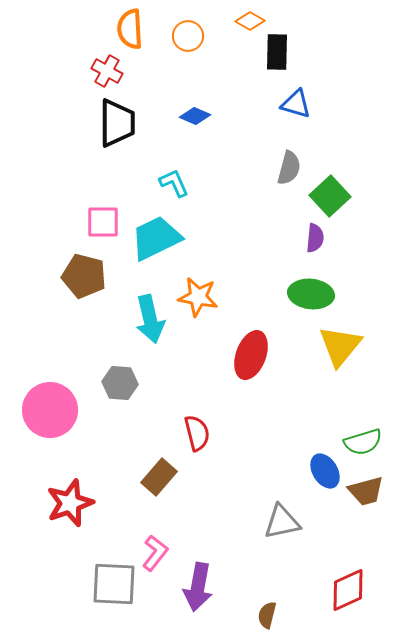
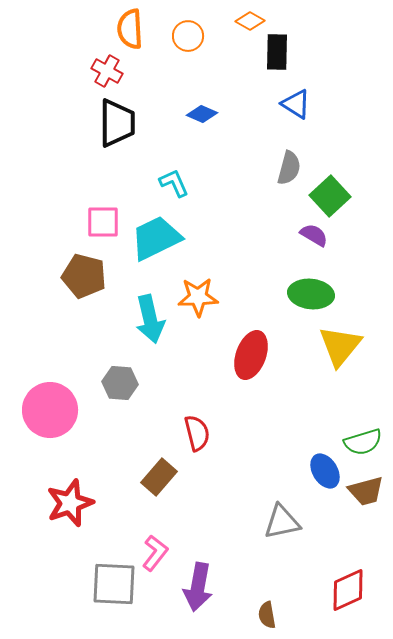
blue triangle: rotated 16 degrees clockwise
blue diamond: moved 7 px right, 2 px up
purple semicircle: moved 1 px left, 3 px up; rotated 64 degrees counterclockwise
orange star: rotated 12 degrees counterclockwise
brown semicircle: rotated 24 degrees counterclockwise
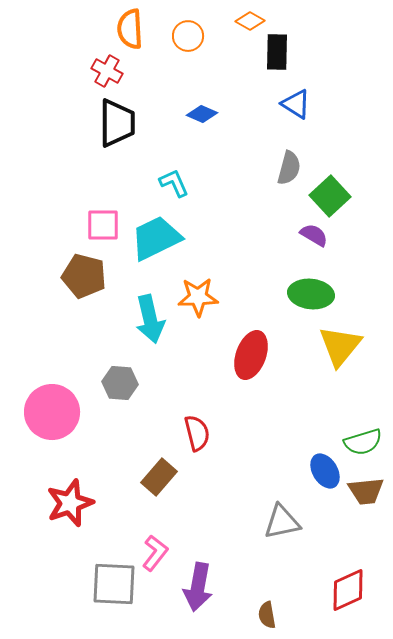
pink square: moved 3 px down
pink circle: moved 2 px right, 2 px down
brown trapezoid: rotated 9 degrees clockwise
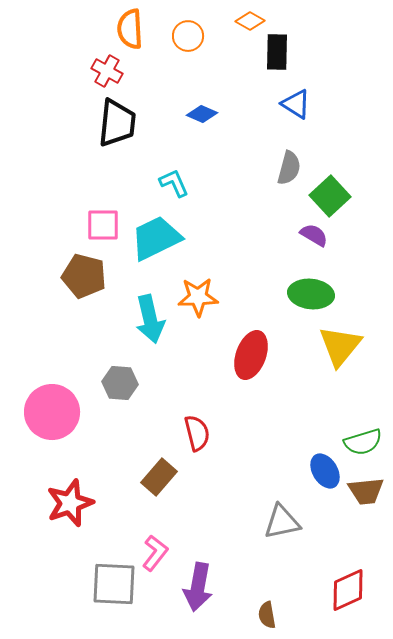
black trapezoid: rotated 6 degrees clockwise
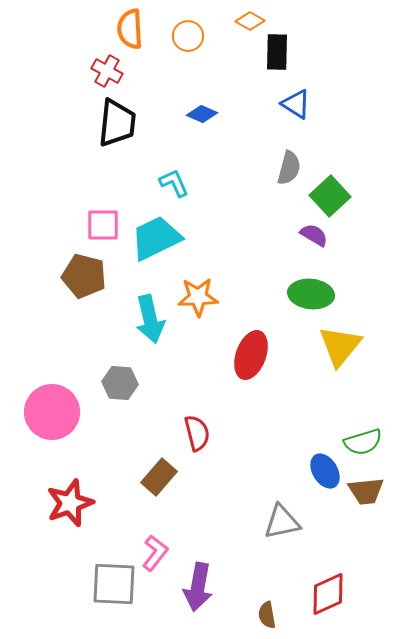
red diamond: moved 20 px left, 4 px down
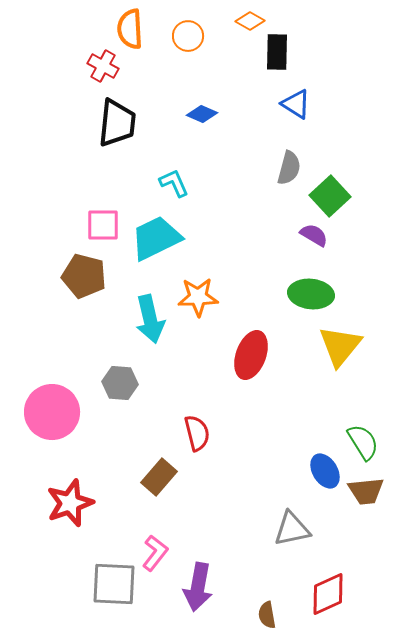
red cross: moved 4 px left, 5 px up
green semicircle: rotated 105 degrees counterclockwise
gray triangle: moved 10 px right, 7 px down
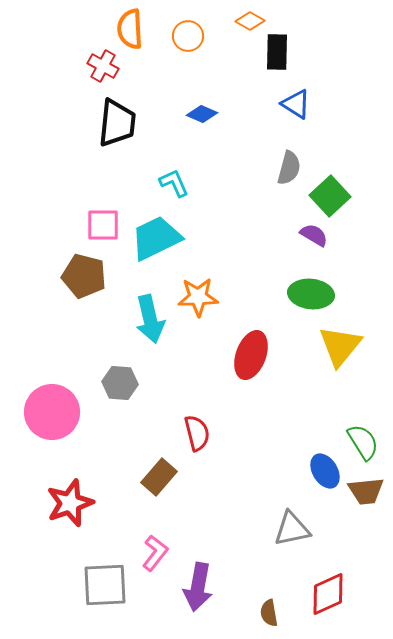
gray square: moved 9 px left, 1 px down; rotated 6 degrees counterclockwise
brown semicircle: moved 2 px right, 2 px up
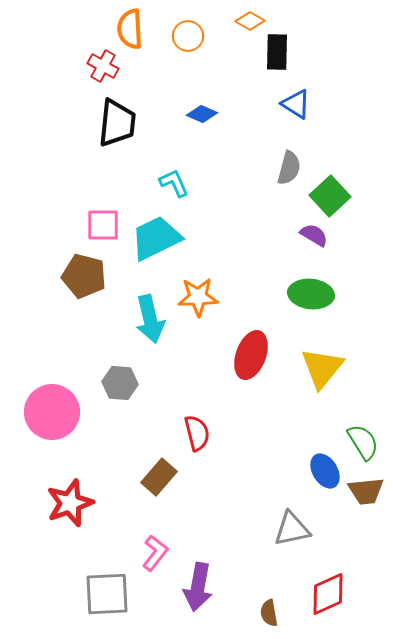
yellow triangle: moved 18 px left, 22 px down
gray square: moved 2 px right, 9 px down
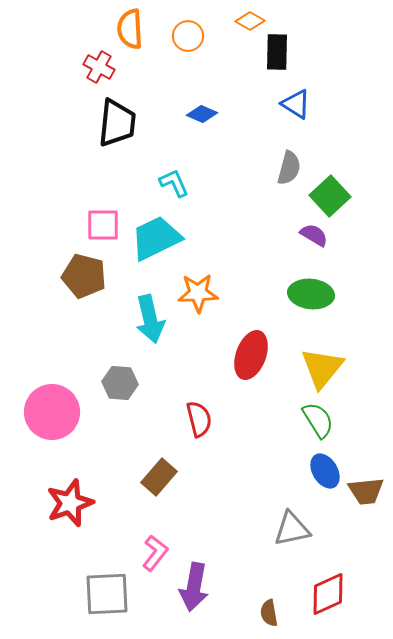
red cross: moved 4 px left, 1 px down
orange star: moved 4 px up
red semicircle: moved 2 px right, 14 px up
green semicircle: moved 45 px left, 22 px up
purple arrow: moved 4 px left
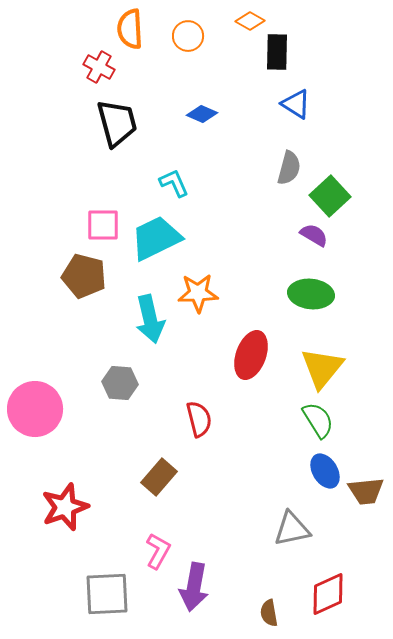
black trapezoid: rotated 21 degrees counterclockwise
pink circle: moved 17 px left, 3 px up
red star: moved 5 px left, 4 px down
pink L-shape: moved 3 px right, 2 px up; rotated 9 degrees counterclockwise
